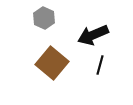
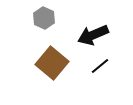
black line: moved 1 px down; rotated 36 degrees clockwise
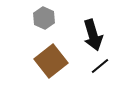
black arrow: rotated 84 degrees counterclockwise
brown square: moved 1 px left, 2 px up; rotated 12 degrees clockwise
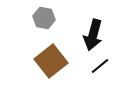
gray hexagon: rotated 15 degrees counterclockwise
black arrow: rotated 32 degrees clockwise
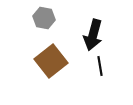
black line: rotated 60 degrees counterclockwise
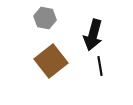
gray hexagon: moved 1 px right
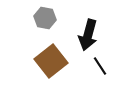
black arrow: moved 5 px left
black line: rotated 24 degrees counterclockwise
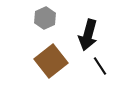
gray hexagon: rotated 25 degrees clockwise
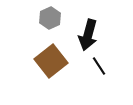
gray hexagon: moved 5 px right
black line: moved 1 px left
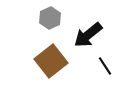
black arrow: rotated 36 degrees clockwise
black line: moved 6 px right
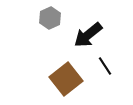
brown square: moved 15 px right, 18 px down
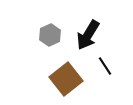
gray hexagon: moved 17 px down
black arrow: rotated 20 degrees counterclockwise
